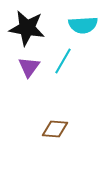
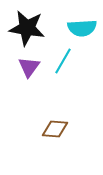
cyan semicircle: moved 1 px left, 3 px down
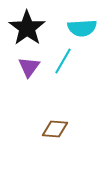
black star: rotated 27 degrees clockwise
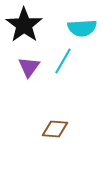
black star: moved 3 px left, 3 px up
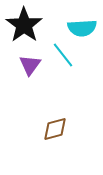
cyan line: moved 6 px up; rotated 68 degrees counterclockwise
purple triangle: moved 1 px right, 2 px up
brown diamond: rotated 20 degrees counterclockwise
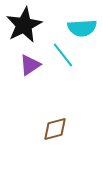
black star: rotated 9 degrees clockwise
purple triangle: rotated 20 degrees clockwise
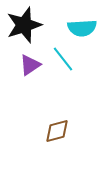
black star: rotated 9 degrees clockwise
cyan line: moved 4 px down
brown diamond: moved 2 px right, 2 px down
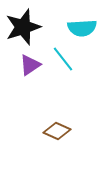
black star: moved 1 px left, 2 px down
brown diamond: rotated 40 degrees clockwise
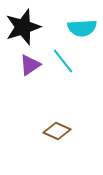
cyan line: moved 2 px down
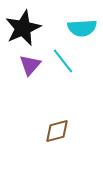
black star: moved 1 px down; rotated 6 degrees counterclockwise
purple triangle: rotated 15 degrees counterclockwise
brown diamond: rotated 40 degrees counterclockwise
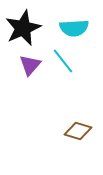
cyan semicircle: moved 8 px left
brown diamond: moved 21 px right; rotated 32 degrees clockwise
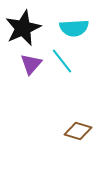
cyan line: moved 1 px left
purple triangle: moved 1 px right, 1 px up
